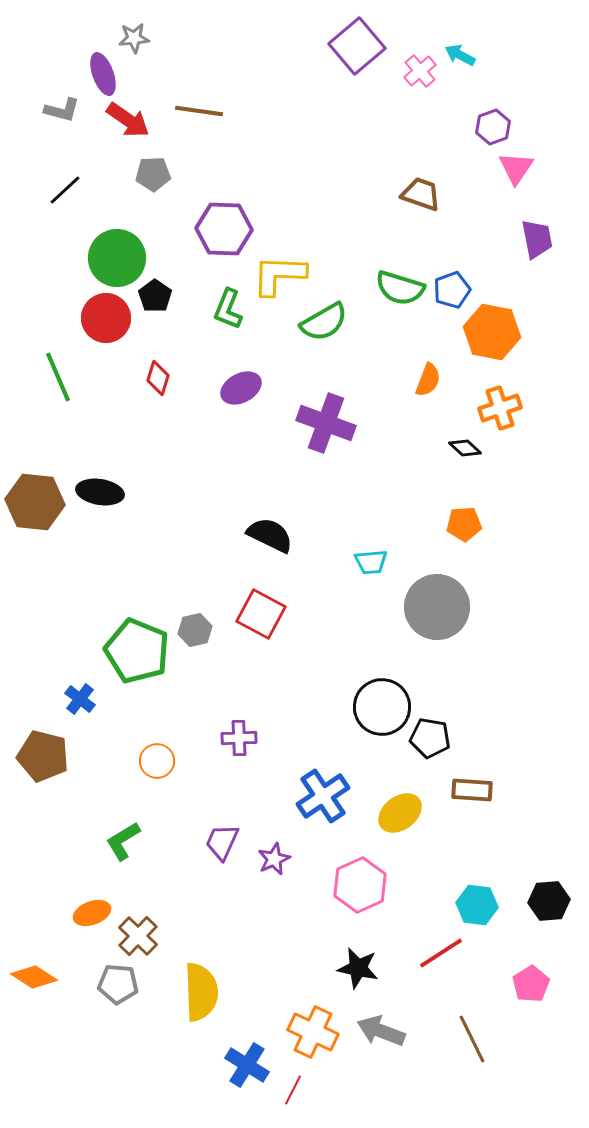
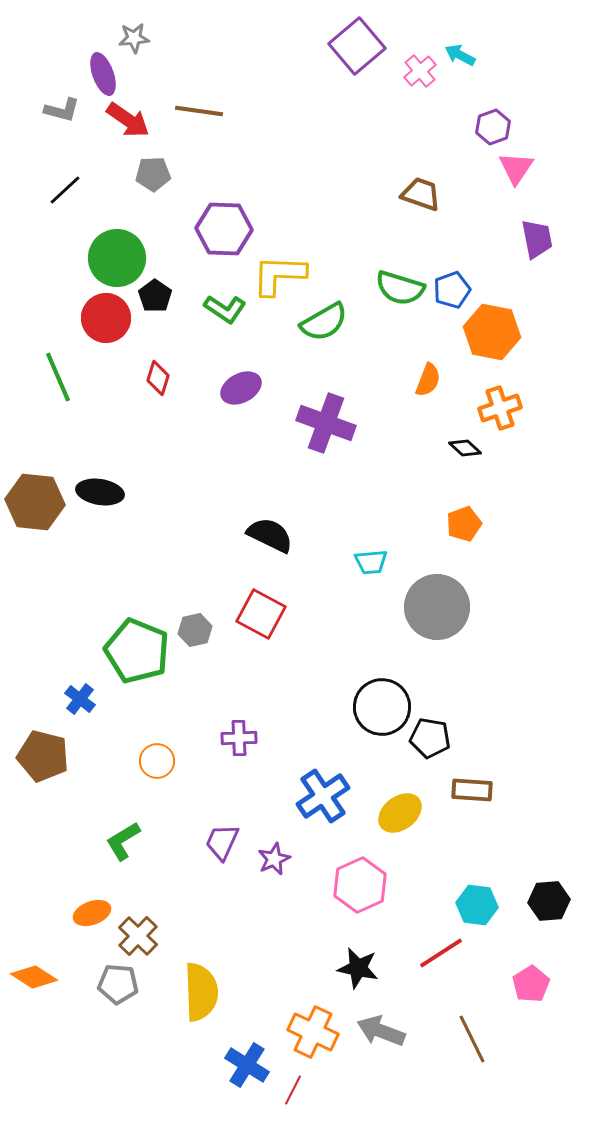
green L-shape at (228, 309): moved 3 px left; rotated 78 degrees counterclockwise
orange pentagon at (464, 524): rotated 16 degrees counterclockwise
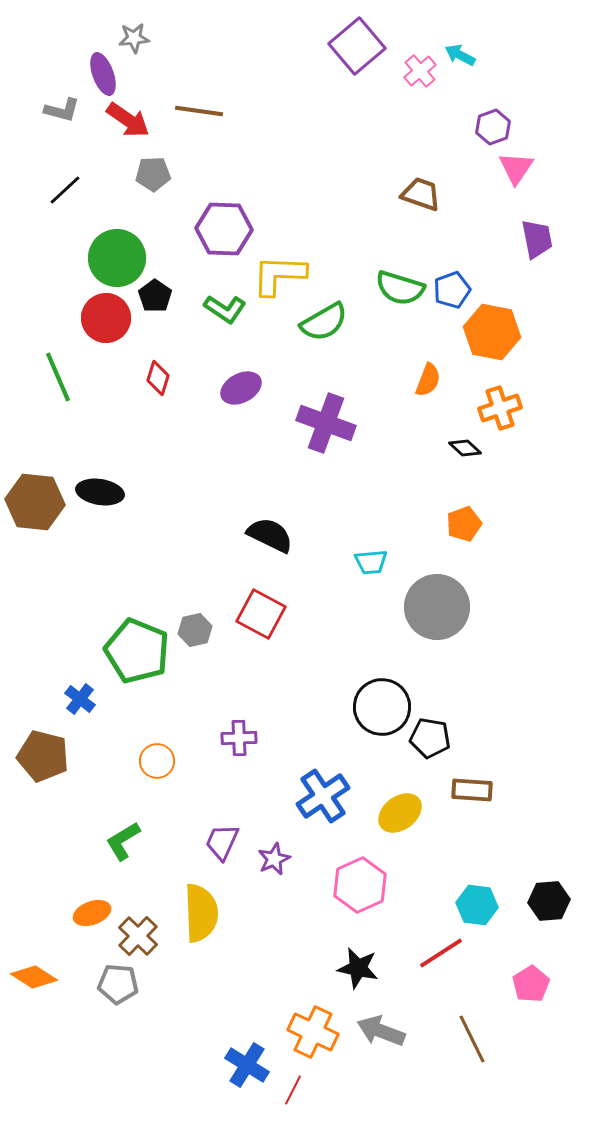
yellow semicircle at (201, 992): moved 79 px up
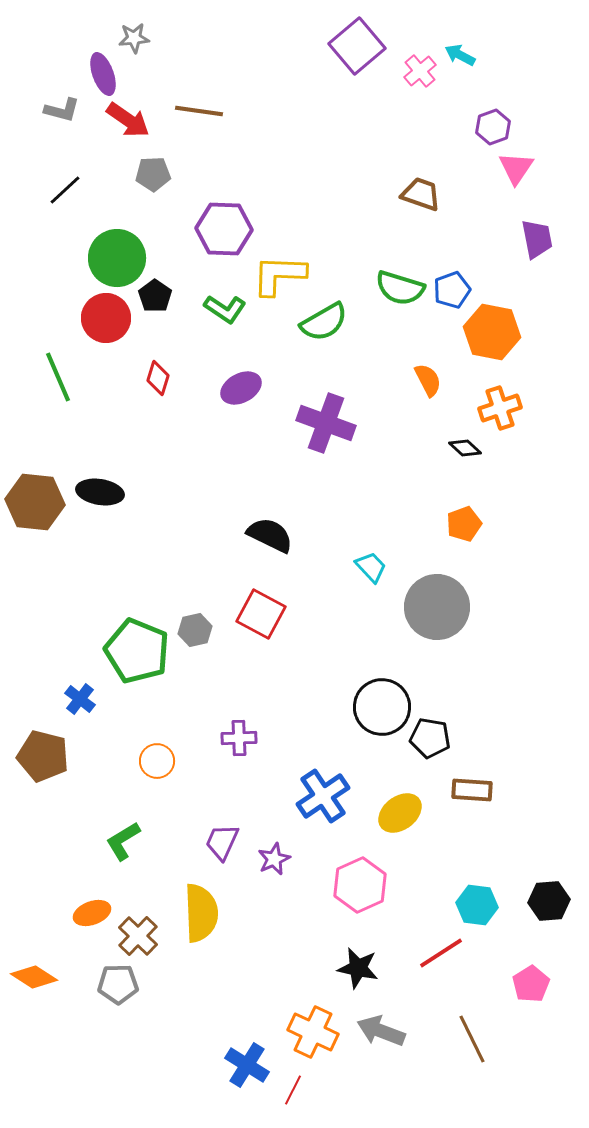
orange semicircle at (428, 380): rotated 48 degrees counterclockwise
cyan trapezoid at (371, 562): moved 5 px down; rotated 128 degrees counterclockwise
gray pentagon at (118, 984): rotated 6 degrees counterclockwise
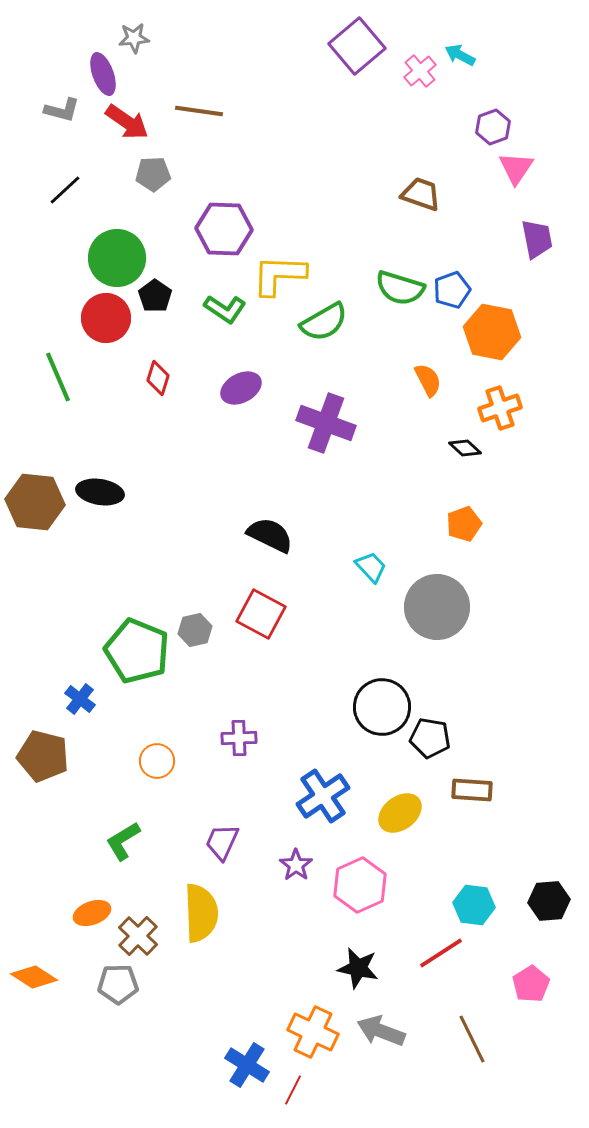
red arrow at (128, 120): moved 1 px left, 2 px down
purple star at (274, 859): moved 22 px right, 6 px down; rotated 12 degrees counterclockwise
cyan hexagon at (477, 905): moved 3 px left
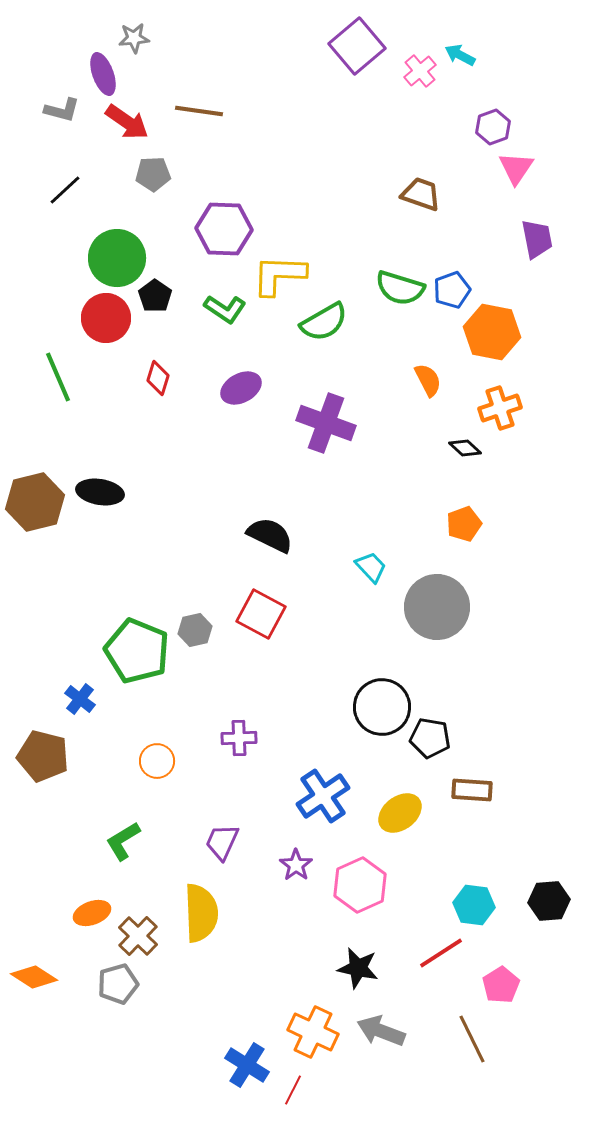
brown hexagon at (35, 502): rotated 20 degrees counterclockwise
gray pentagon at (118, 984): rotated 15 degrees counterclockwise
pink pentagon at (531, 984): moved 30 px left, 1 px down
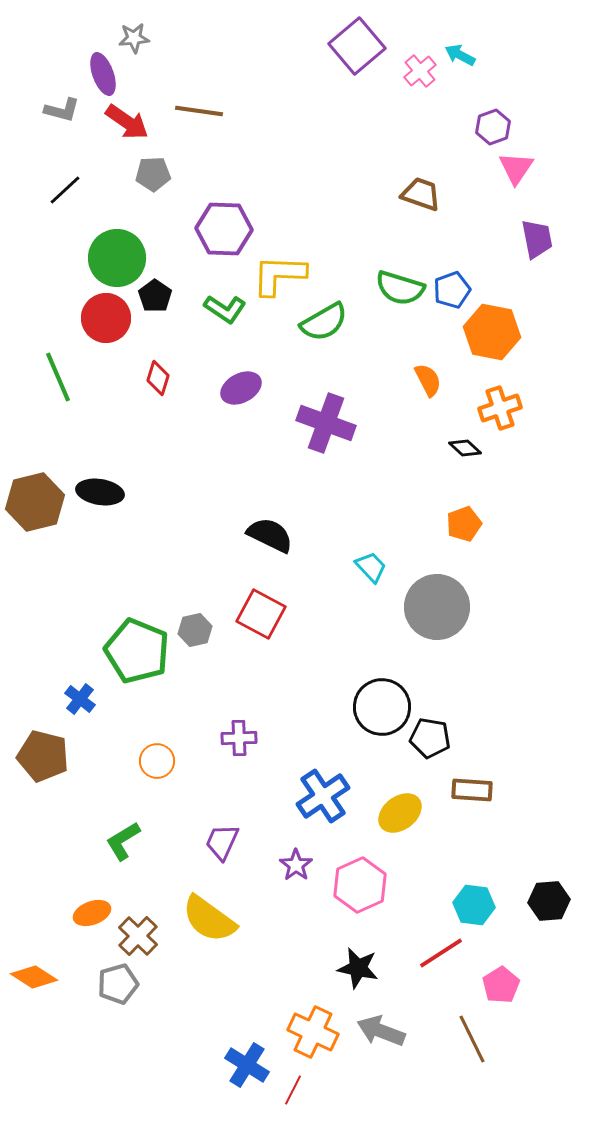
yellow semicircle at (201, 913): moved 8 px right, 6 px down; rotated 128 degrees clockwise
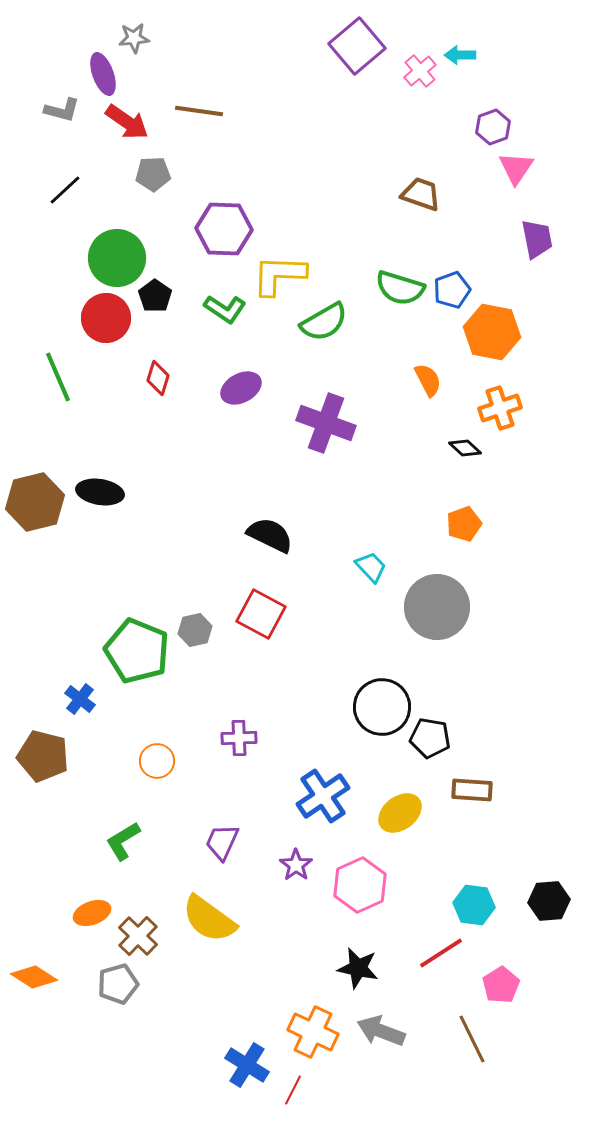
cyan arrow at (460, 55): rotated 28 degrees counterclockwise
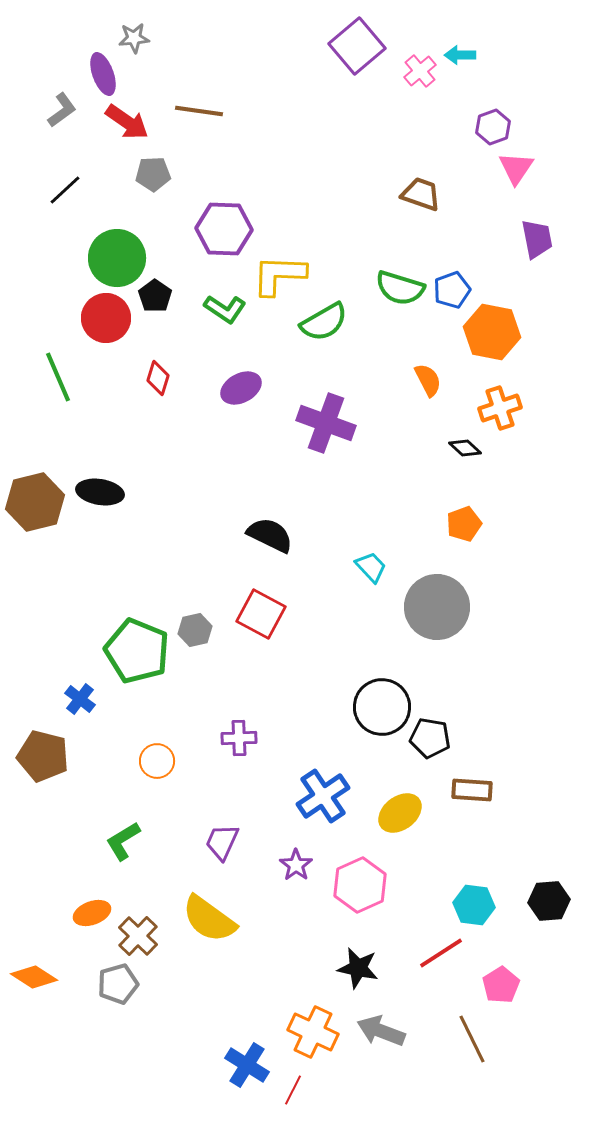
gray L-shape at (62, 110): rotated 51 degrees counterclockwise
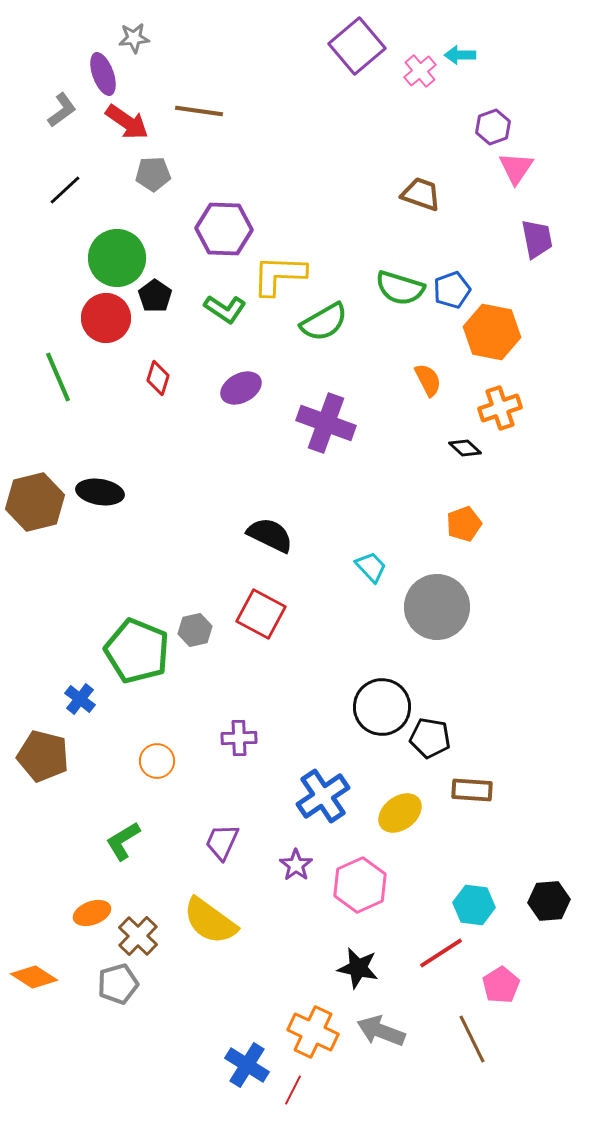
yellow semicircle at (209, 919): moved 1 px right, 2 px down
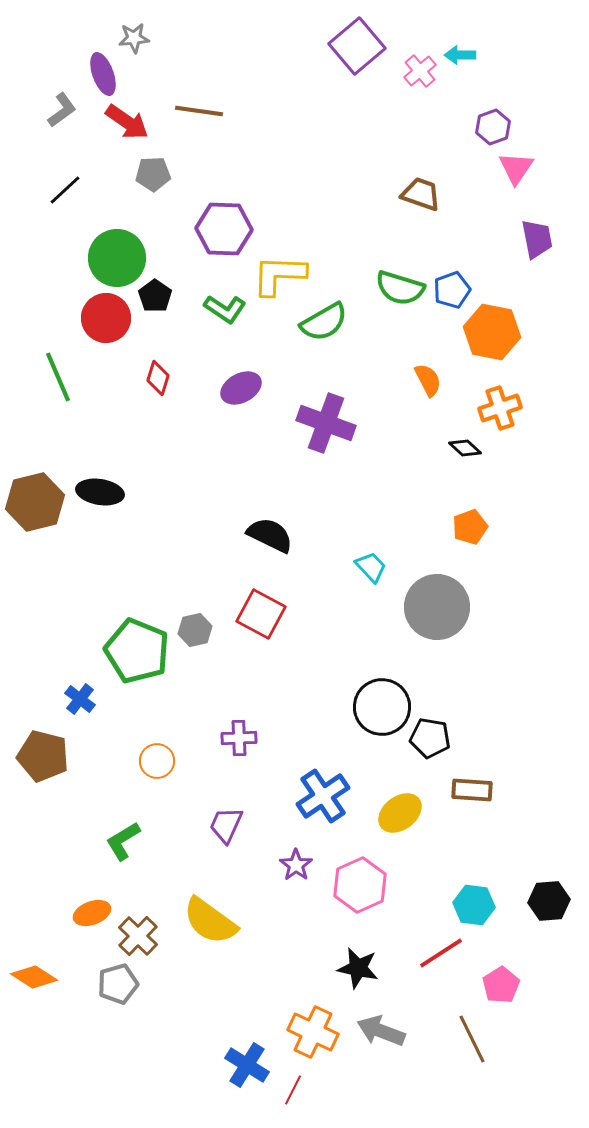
orange pentagon at (464, 524): moved 6 px right, 3 px down
purple trapezoid at (222, 842): moved 4 px right, 17 px up
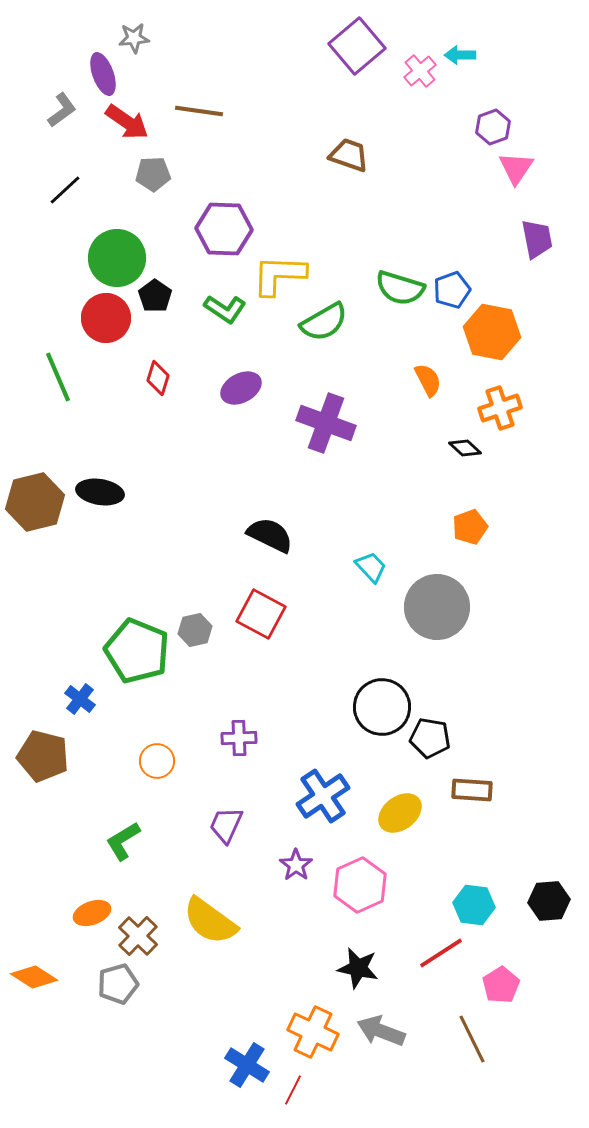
brown trapezoid at (421, 194): moved 72 px left, 39 px up
